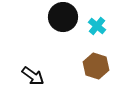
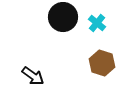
cyan cross: moved 3 px up
brown hexagon: moved 6 px right, 3 px up
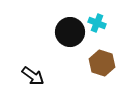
black circle: moved 7 px right, 15 px down
cyan cross: rotated 18 degrees counterclockwise
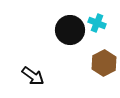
black circle: moved 2 px up
brown hexagon: moved 2 px right; rotated 15 degrees clockwise
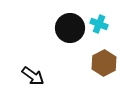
cyan cross: moved 2 px right, 1 px down
black circle: moved 2 px up
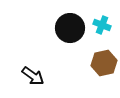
cyan cross: moved 3 px right, 1 px down
brown hexagon: rotated 15 degrees clockwise
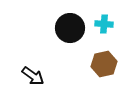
cyan cross: moved 2 px right, 1 px up; rotated 18 degrees counterclockwise
brown hexagon: moved 1 px down
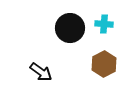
brown hexagon: rotated 15 degrees counterclockwise
black arrow: moved 8 px right, 4 px up
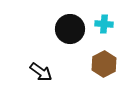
black circle: moved 1 px down
